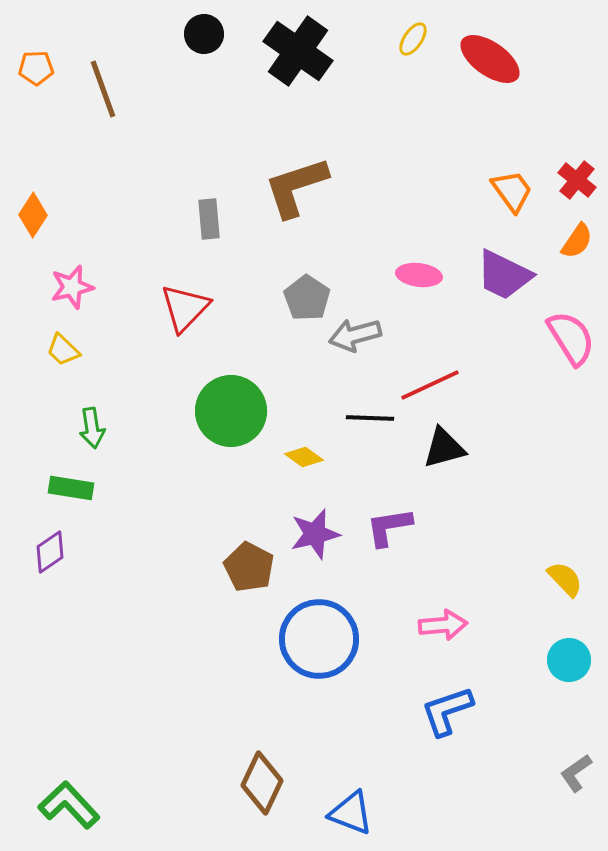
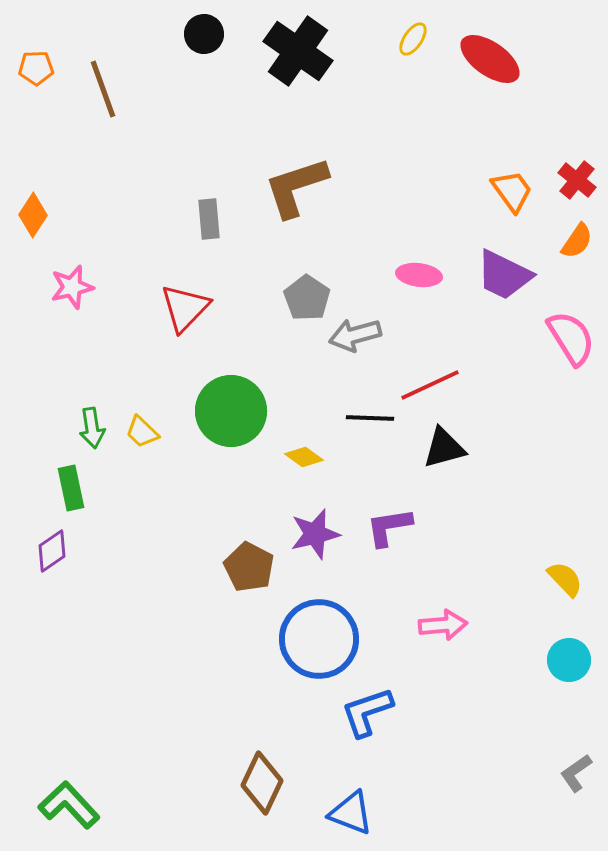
yellow trapezoid: moved 79 px right, 82 px down
green rectangle: rotated 69 degrees clockwise
purple diamond: moved 2 px right, 1 px up
blue L-shape: moved 80 px left, 1 px down
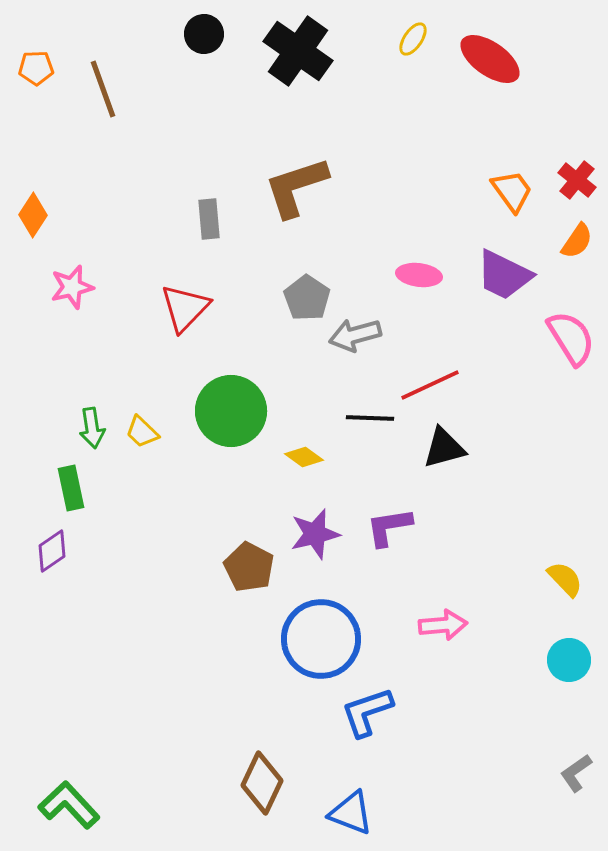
blue circle: moved 2 px right
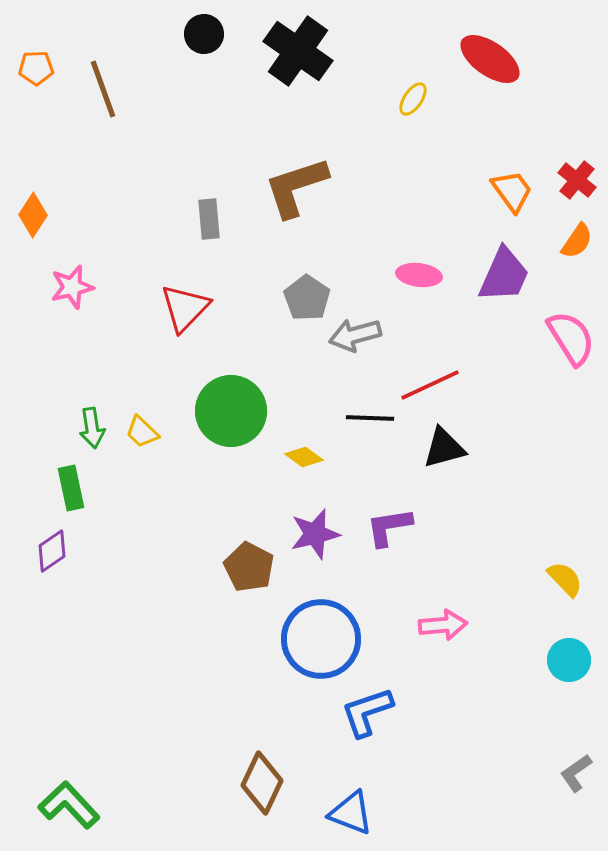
yellow ellipse: moved 60 px down
purple trapezoid: rotated 92 degrees counterclockwise
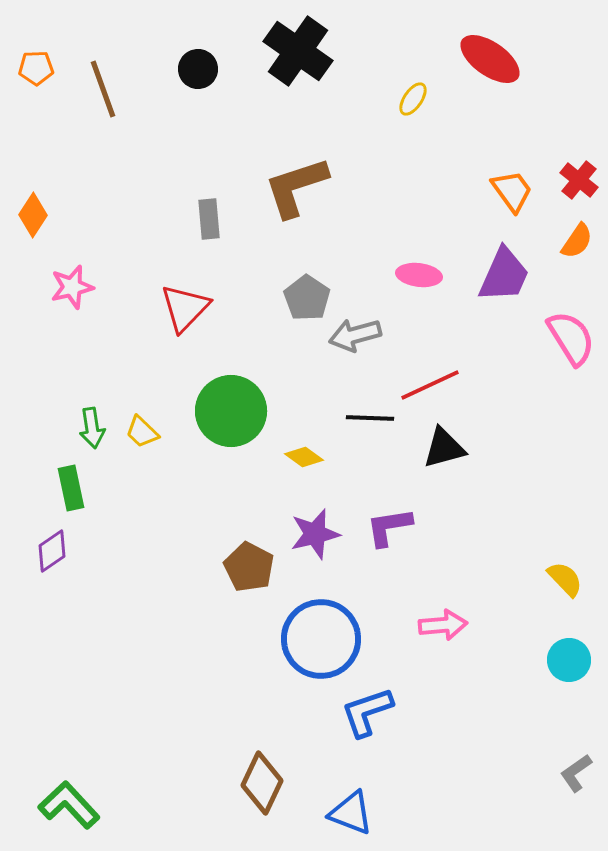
black circle: moved 6 px left, 35 px down
red cross: moved 2 px right
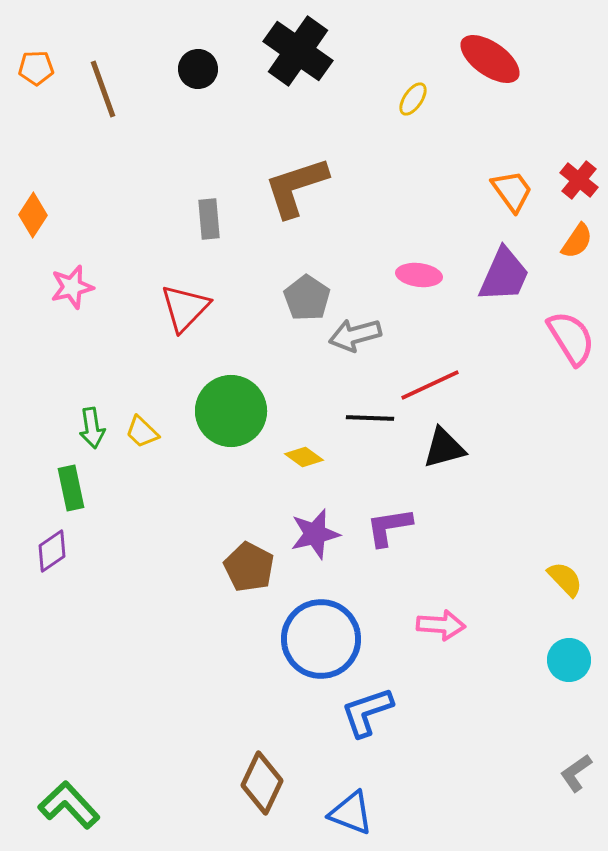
pink arrow: moved 2 px left; rotated 9 degrees clockwise
